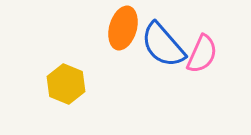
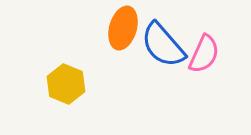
pink semicircle: moved 2 px right
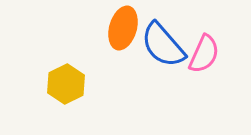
yellow hexagon: rotated 12 degrees clockwise
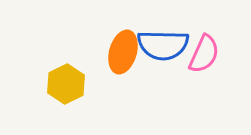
orange ellipse: moved 24 px down
blue semicircle: rotated 48 degrees counterclockwise
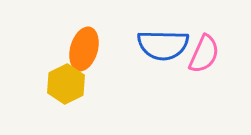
orange ellipse: moved 39 px left, 3 px up
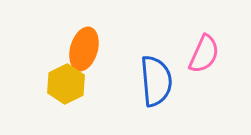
blue semicircle: moved 7 px left, 36 px down; rotated 96 degrees counterclockwise
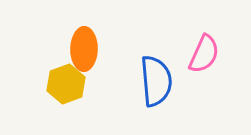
orange ellipse: rotated 15 degrees counterclockwise
yellow hexagon: rotated 6 degrees clockwise
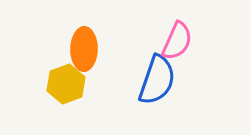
pink semicircle: moved 27 px left, 13 px up
blue semicircle: moved 1 px right, 1 px up; rotated 24 degrees clockwise
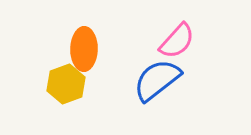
pink semicircle: rotated 18 degrees clockwise
blue semicircle: rotated 147 degrees counterclockwise
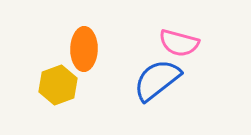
pink semicircle: moved 2 px right, 2 px down; rotated 63 degrees clockwise
yellow hexagon: moved 8 px left, 1 px down
